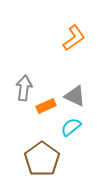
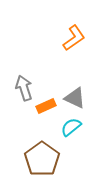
gray arrow: rotated 25 degrees counterclockwise
gray triangle: moved 2 px down
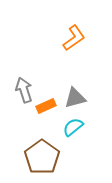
gray arrow: moved 2 px down
gray triangle: rotated 40 degrees counterclockwise
cyan semicircle: moved 2 px right
brown pentagon: moved 2 px up
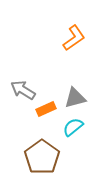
gray arrow: moved 1 px left; rotated 40 degrees counterclockwise
orange rectangle: moved 3 px down
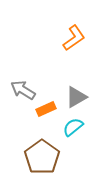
gray triangle: moved 1 px right, 1 px up; rotated 15 degrees counterclockwise
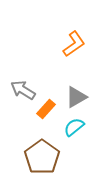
orange L-shape: moved 6 px down
orange rectangle: rotated 24 degrees counterclockwise
cyan semicircle: moved 1 px right
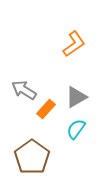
gray arrow: moved 1 px right
cyan semicircle: moved 2 px right, 2 px down; rotated 15 degrees counterclockwise
brown pentagon: moved 10 px left
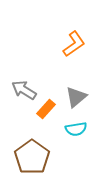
gray triangle: rotated 10 degrees counterclockwise
cyan semicircle: rotated 135 degrees counterclockwise
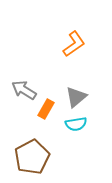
orange rectangle: rotated 12 degrees counterclockwise
cyan semicircle: moved 5 px up
brown pentagon: rotated 8 degrees clockwise
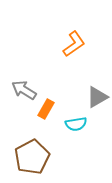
gray triangle: moved 21 px right; rotated 10 degrees clockwise
